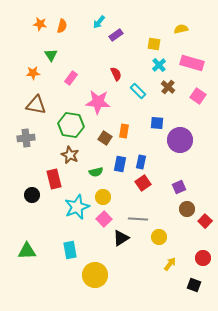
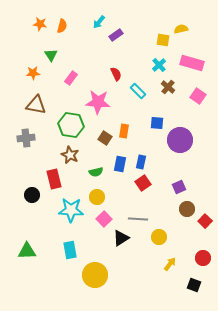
yellow square at (154, 44): moved 9 px right, 4 px up
yellow circle at (103, 197): moved 6 px left
cyan star at (77, 207): moved 6 px left, 3 px down; rotated 25 degrees clockwise
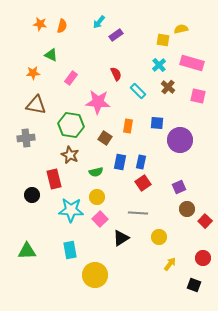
green triangle at (51, 55): rotated 32 degrees counterclockwise
pink square at (198, 96): rotated 21 degrees counterclockwise
orange rectangle at (124, 131): moved 4 px right, 5 px up
blue rectangle at (120, 164): moved 2 px up
pink square at (104, 219): moved 4 px left
gray line at (138, 219): moved 6 px up
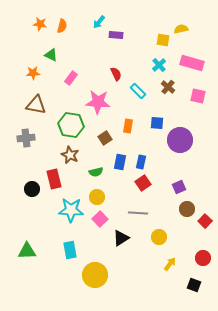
purple rectangle at (116, 35): rotated 40 degrees clockwise
brown square at (105, 138): rotated 24 degrees clockwise
black circle at (32, 195): moved 6 px up
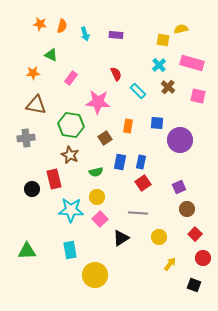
cyan arrow at (99, 22): moved 14 px left, 12 px down; rotated 56 degrees counterclockwise
red square at (205, 221): moved 10 px left, 13 px down
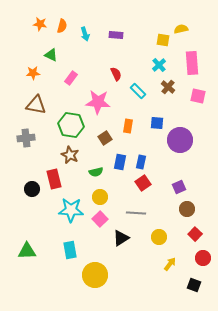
pink rectangle at (192, 63): rotated 70 degrees clockwise
yellow circle at (97, 197): moved 3 px right
gray line at (138, 213): moved 2 px left
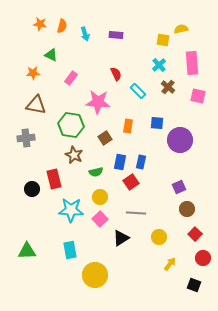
brown star at (70, 155): moved 4 px right
red square at (143, 183): moved 12 px left, 1 px up
